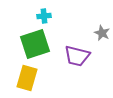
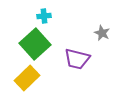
green square: rotated 24 degrees counterclockwise
purple trapezoid: moved 3 px down
yellow rectangle: rotated 30 degrees clockwise
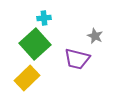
cyan cross: moved 2 px down
gray star: moved 7 px left, 3 px down
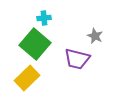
green square: rotated 8 degrees counterclockwise
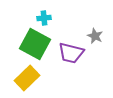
green square: rotated 12 degrees counterclockwise
purple trapezoid: moved 6 px left, 6 px up
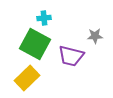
gray star: rotated 28 degrees counterclockwise
purple trapezoid: moved 3 px down
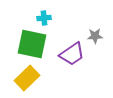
green square: moved 3 px left; rotated 16 degrees counterclockwise
purple trapezoid: moved 1 px right, 2 px up; rotated 48 degrees counterclockwise
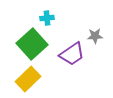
cyan cross: moved 3 px right
green square: rotated 36 degrees clockwise
yellow rectangle: moved 1 px right, 1 px down
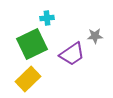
green square: rotated 16 degrees clockwise
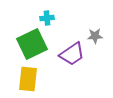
yellow rectangle: rotated 40 degrees counterclockwise
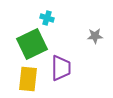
cyan cross: rotated 24 degrees clockwise
purple trapezoid: moved 11 px left, 14 px down; rotated 56 degrees counterclockwise
